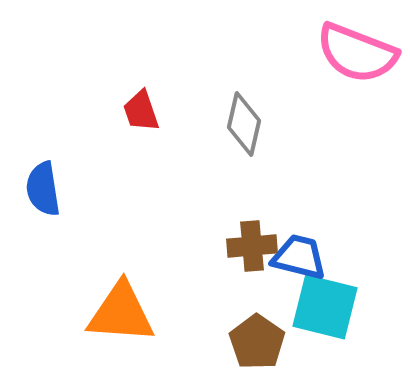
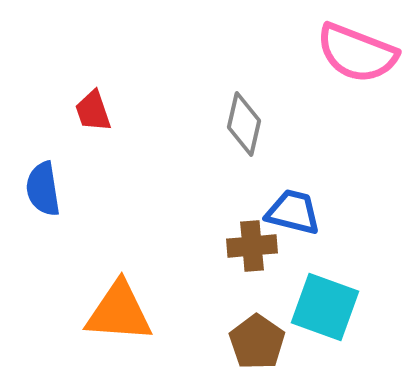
red trapezoid: moved 48 px left
blue trapezoid: moved 6 px left, 45 px up
cyan square: rotated 6 degrees clockwise
orange triangle: moved 2 px left, 1 px up
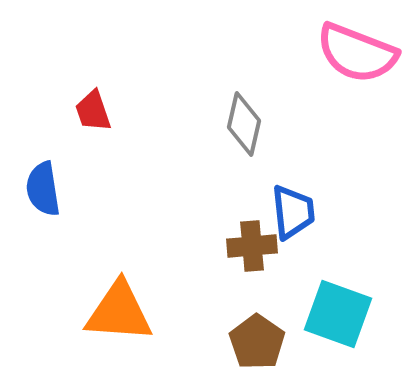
blue trapezoid: rotated 70 degrees clockwise
cyan square: moved 13 px right, 7 px down
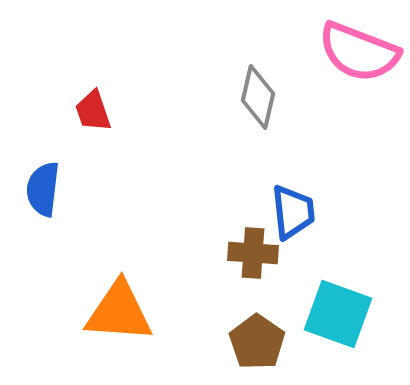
pink semicircle: moved 2 px right, 1 px up
gray diamond: moved 14 px right, 27 px up
blue semicircle: rotated 16 degrees clockwise
brown cross: moved 1 px right, 7 px down; rotated 9 degrees clockwise
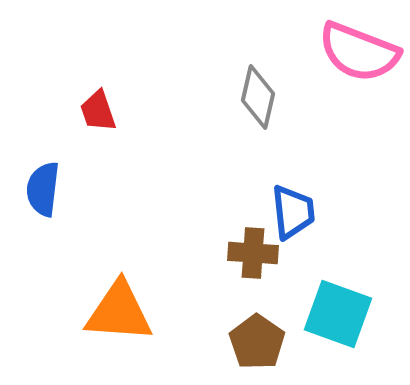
red trapezoid: moved 5 px right
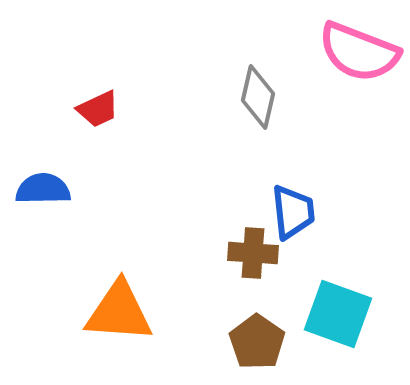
red trapezoid: moved 2 px up; rotated 96 degrees counterclockwise
blue semicircle: rotated 82 degrees clockwise
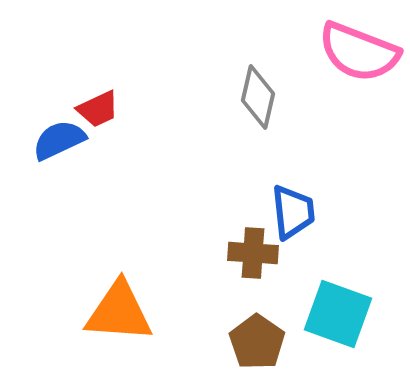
blue semicircle: moved 16 px right, 49 px up; rotated 24 degrees counterclockwise
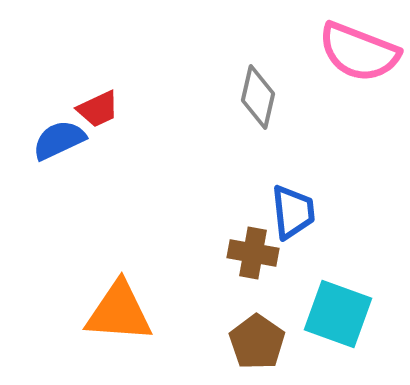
brown cross: rotated 6 degrees clockwise
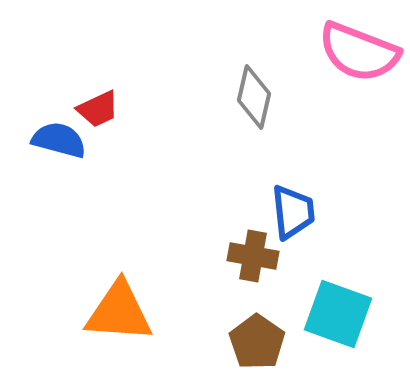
gray diamond: moved 4 px left
blue semicircle: rotated 40 degrees clockwise
brown cross: moved 3 px down
